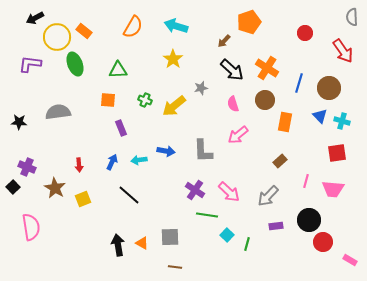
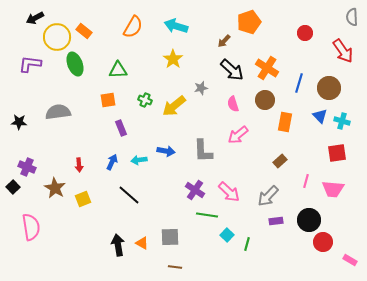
orange square at (108, 100): rotated 14 degrees counterclockwise
purple rectangle at (276, 226): moved 5 px up
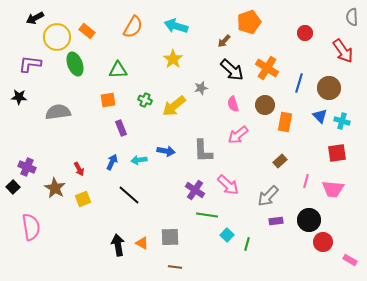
orange rectangle at (84, 31): moved 3 px right
brown circle at (265, 100): moved 5 px down
black star at (19, 122): moved 25 px up
red arrow at (79, 165): moved 4 px down; rotated 24 degrees counterclockwise
pink arrow at (229, 192): moved 1 px left, 7 px up
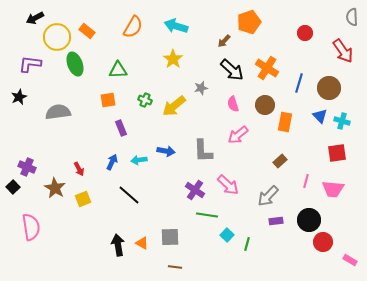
black star at (19, 97): rotated 28 degrees counterclockwise
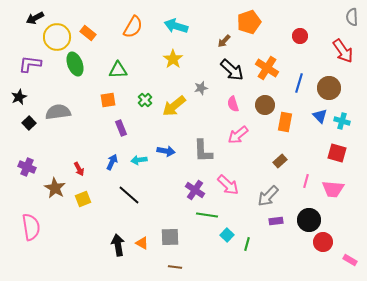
orange rectangle at (87, 31): moved 1 px right, 2 px down
red circle at (305, 33): moved 5 px left, 3 px down
green cross at (145, 100): rotated 24 degrees clockwise
red square at (337, 153): rotated 24 degrees clockwise
black square at (13, 187): moved 16 px right, 64 px up
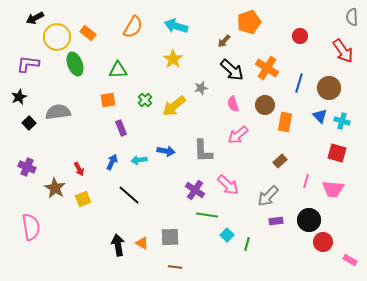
purple L-shape at (30, 64): moved 2 px left
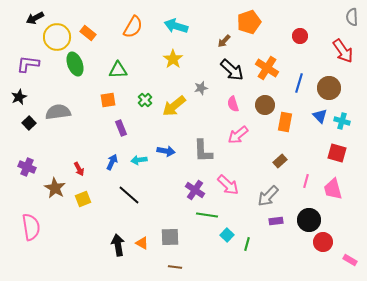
pink trapezoid at (333, 189): rotated 70 degrees clockwise
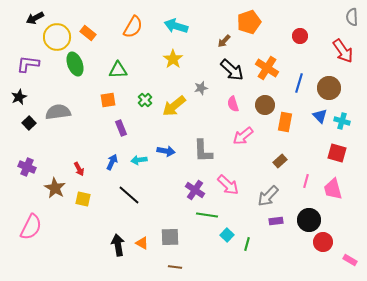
pink arrow at (238, 135): moved 5 px right, 1 px down
yellow square at (83, 199): rotated 35 degrees clockwise
pink semicircle at (31, 227): rotated 36 degrees clockwise
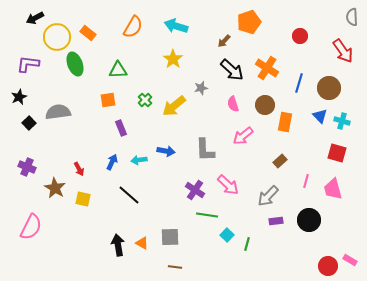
gray L-shape at (203, 151): moved 2 px right, 1 px up
red circle at (323, 242): moved 5 px right, 24 px down
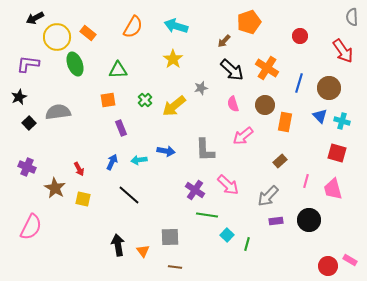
orange triangle at (142, 243): moved 1 px right, 8 px down; rotated 24 degrees clockwise
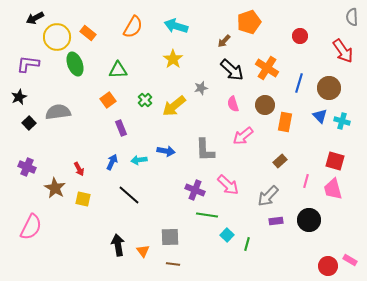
orange square at (108, 100): rotated 28 degrees counterclockwise
red square at (337, 153): moved 2 px left, 8 px down
purple cross at (195, 190): rotated 12 degrees counterclockwise
brown line at (175, 267): moved 2 px left, 3 px up
